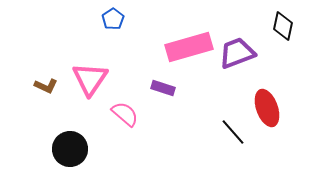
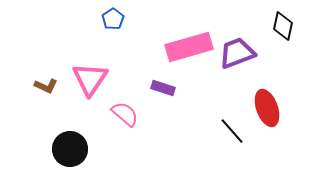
black line: moved 1 px left, 1 px up
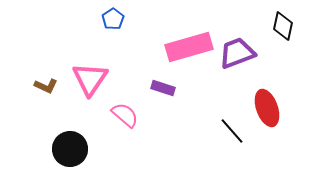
pink semicircle: moved 1 px down
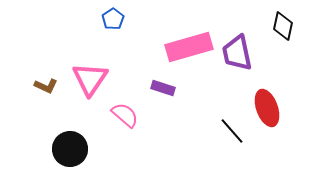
purple trapezoid: rotated 81 degrees counterclockwise
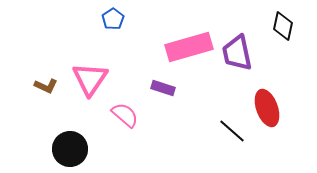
black line: rotated 8 degrees counterclockwise
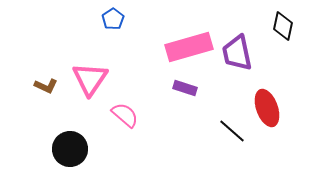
purple rectangle: moved 22 px right
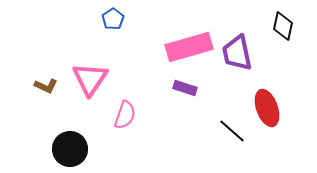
pink semicircle: rotated 68 degrees clockwise
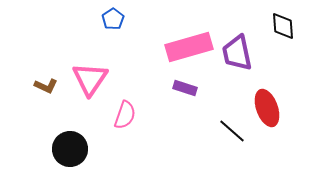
black diamond: rotated 16 degrees counterclockwise
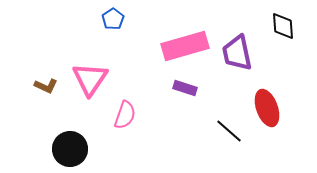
pink rectangle: moved 4 px left, 1 px up
black line: moved 3 px left
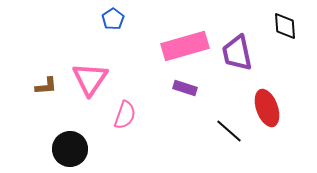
black diamond: moved 2 px right
brown L-shape: rotated 30 degrees counterclockwise
